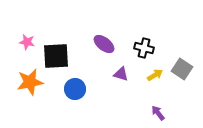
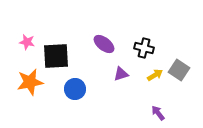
gray square: moved 3 px left, 1 px down
purple triangle: rotated 35 degrees counterclockwise
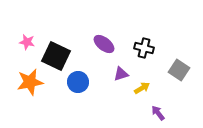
black square: rotated 28 degrees clockwise
yellow arrow: moved 13 px left, 13 px down
blue circle: moved 3 px right, 7 px up
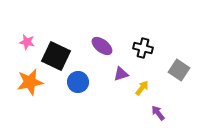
purple ellipse: moved 2 px left, 2 px down
black cross: moved 1 px left
yellow arrow: rotated 21 degrees counterclockwise
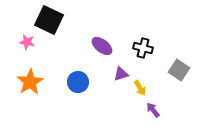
black square: moved 7 px left, 36 px up
orange star: rotated 20 degrees counterclockwise
yellow arrow: moved 2 px left; rotated 112 degrees clockwise
purple arrow: moved 5 px left, 3 px up
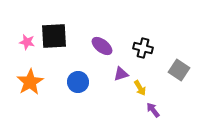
black square: moved 5 px right, 16 px down; rotated 28 degrees counterclockwise
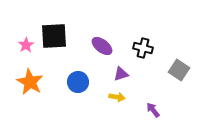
pink star: moved 1 px left, 3 px down; rotated 28 degrees clockwise
orange star: rotated 12 degrees counterclockwise
yellow arrow: moved 23 px left, 9 px down; rotated 49 degrees counterclockwise
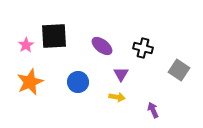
purple triangle: rotated 42 degrees counterclockwise
orange star: rotated 20 degrees clockwise
purple arrow: rotated 14 degrees clockwise
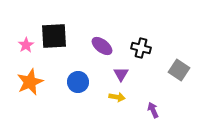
black cross: moved 2 px left
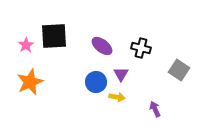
blue circle: moved 18 px right
purple arrow: moved 2 px right, 1 px up
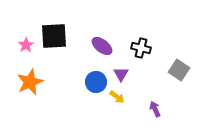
yellow arrow: rotated 28 degrees clockwise
